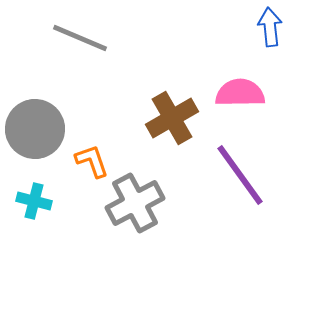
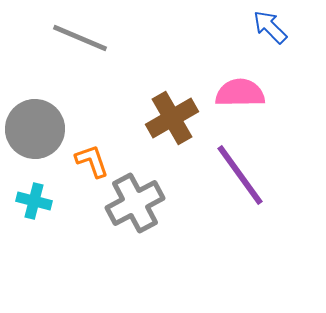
blue arrow: rotated 39 degrees counterclockwise
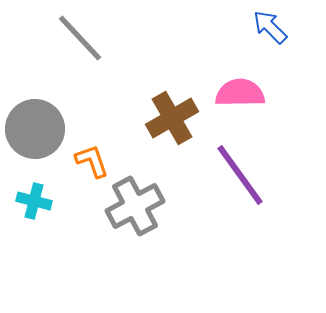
gray line: rotated 24 degrees clockwise
gray cross: moved 3 px down
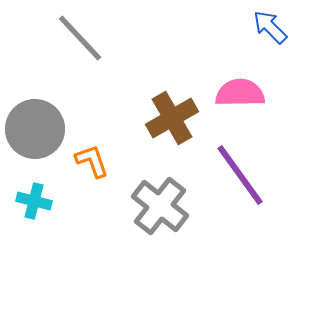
gray cross: moved 25 px right; rotated 24 degrees counterclockwise
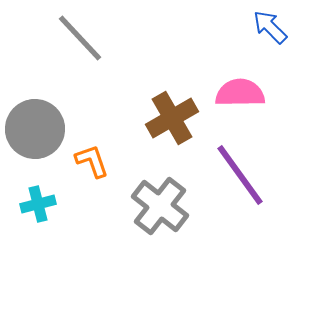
cyan cross: moved 4 px right, 3 px down; rotated 28 degrees counterclockwise
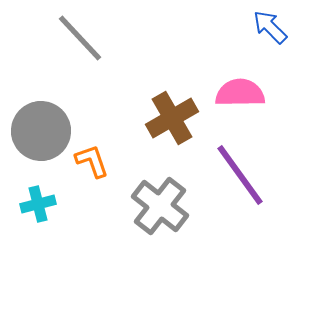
gray circle: moved 6 px right, 2 px down
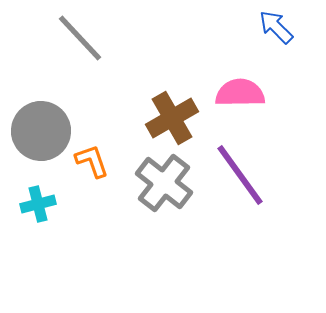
blue arrow: moved 6 px right
gray cross: moved 4 px right, 23 px up
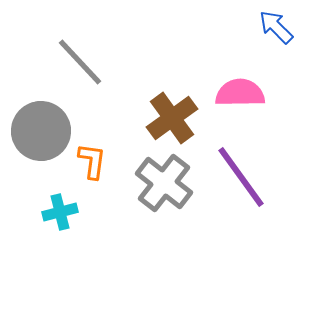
gray line: moved 24 px down
brown cross: rotated 6 degrees counterclockwise
orange L-shape: rotated 27 degrees clockwise
purple line: moved 1 px right, 2 px down
cyan cross: moved 22 px right, 8 px down
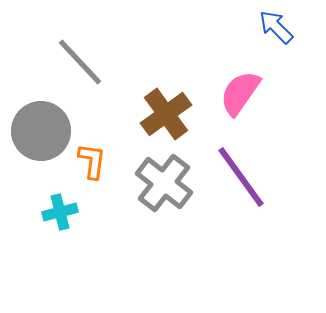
pink semicircle: rotated 54 degrees counterclockwise
brown cross: moved 6 px left, 4 px up
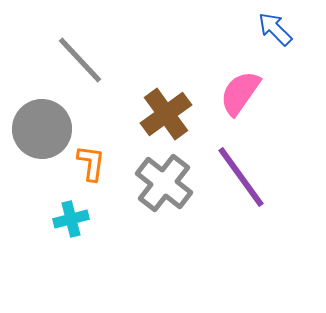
blue arrow: moved 1 px left, 2 px down
gray line: moved 2 px up
gray circle: moved 1 px right, 2 px up
orange L-shape: moved 1 px left, 2 px down
cyan cross: moved 11 px right, 7 px down
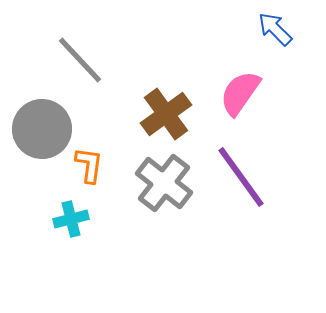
orange L-shape: moved 2 px left, 2 px down
